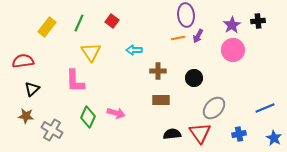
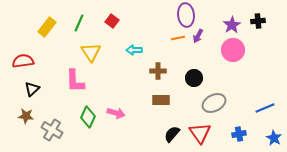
gray ellipse: moved 5 px up; rotated 20 degrees clockwise
black semicircle: rotated 42 degrees counterclockwise
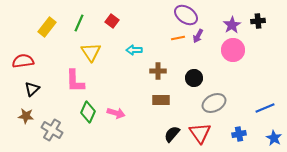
purple ellipse: rotated 50 degrees counterclockwise
green diamond: moved 5 px up
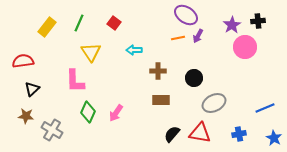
red square: moved 2 px right, 2 px down
pink circle: moved 12 px right, 3 px up
pink arrow: rotated 108 degrees clockwise
red triangle: rotated 45 degrees counterclockwise
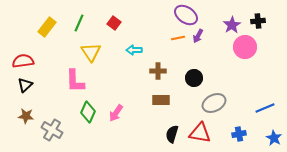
black triangle: moved 7 px left, 4 px up
black semicircle: rotated 24 degrees counterclockwise
